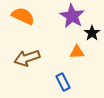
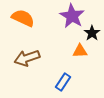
orange semicircle: moved 2 px down
orange triangle: moved 3 px right, 1 px up
blue rectangle: rotated 60 degrees clockwise
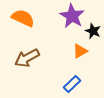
black star: moved 1 px right, 2 px up; rotated 14 degrees counterclockwise
orange triangle: rotated 28 degrees counterclockwise
brown arrow: rotated 10 degrees counterclockwise
blue rectangle: moved 9 px right, 2 px down; rotated 12 degrees clockwise
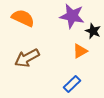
purple star: rotated 20 degrees counterclockwise
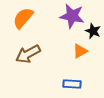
orange semicircle: rotated 75 degrees counterclockwise
brown arrow: moved 1 px right, 4 px up
blue rectangle: rotated 48 degrees clockwise
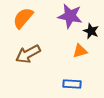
purple star: moved 2 px left
black star: moved 2 px left
orange triangle: rotated 14 degrees clockwise
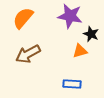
black star: moved 3 px down
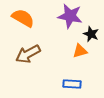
orange semicircle: rotated 80 degrees clockwise
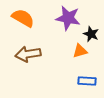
purple star: moved 2 px left, 2 px down
brown arrow: rotated 20 degrees clockwise
blue rectangle: moved 15 px right, 3 px up
